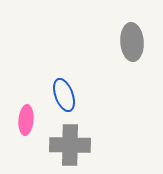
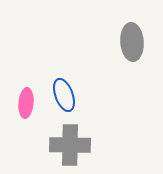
pink ellipse: moved 17 px up
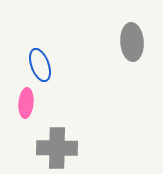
blue ellipse: moved 24 px left, 30 px up
gray cross: moved 13 px left, 3 px down
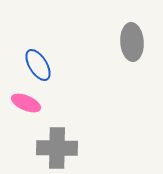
blue ellipse: moved 2 px left; rotated 12 degrees counterclockwise
pink ellipse: rotated 72 degrees counterclockwise
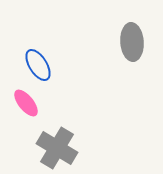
pink ellipse: rotated 28 degrees clockwise
gray cross: rotated 30 degrees clockwise
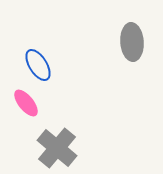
gray cross: rotated 9 degrees clockwise
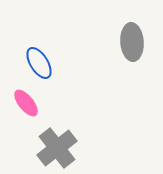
blue ellipse: moved 1 px right, 2 px up
gray cross: rotated 12 degrees clockwise
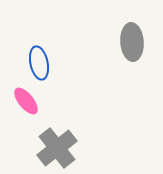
blue ellipse: rotated 20 degrees clockwise
pink ellipse: moved 2 px up
